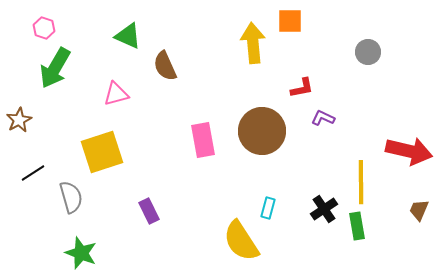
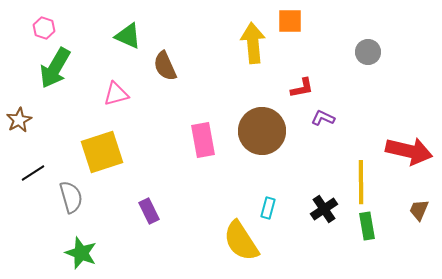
green rectangle: moved 10 px right
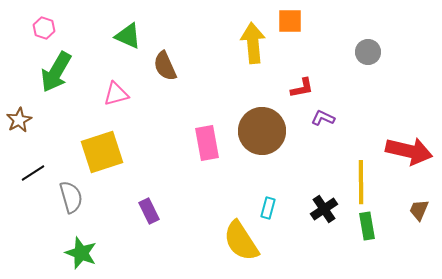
green arrow: moved 1 px right, 4 px down
pink rectangle: moved 4 px right, 3 px down
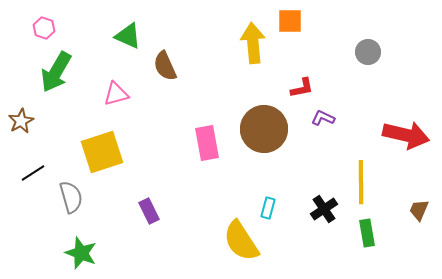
brown star: moved 2 px right, 1 px down
brown circle: moved 2 px right, 2 px up
red arrow: moved 3 px left, 16 px up
green rectangle: moved 7 px down
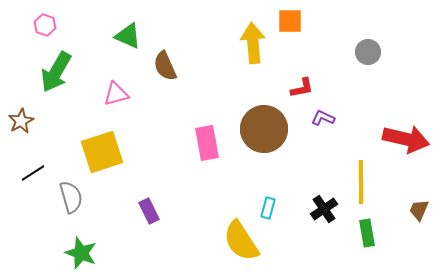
pink hexagon: moved 1 px right, 3 px up
red arrow: moved 4 px down
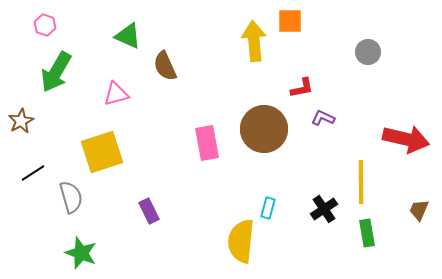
yellow arrow: moved 1 px right, 2 px up
yellow semicircle: rotated 39 degrees clockwise
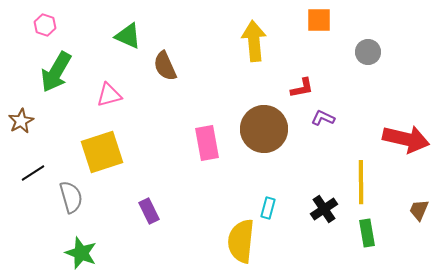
orange square: moved 29 px right, 1 px up
pink triangle: moved 7 px left, 1 px down
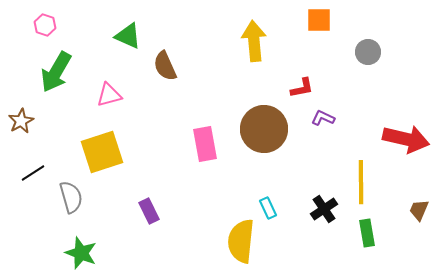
pink rectangle: moved 2 px left, 1 px down
cyan rectangle: rotated 40 degrees counterclockwise
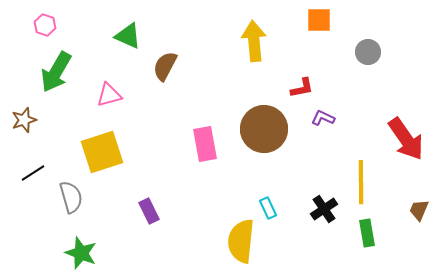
brown semicircle: rotated 52 degrees clockwise
brown star: moved 3 px right, 1 px up; rotated 10 degrees clockwise
red arrow: rotated 42 degrees clockwise
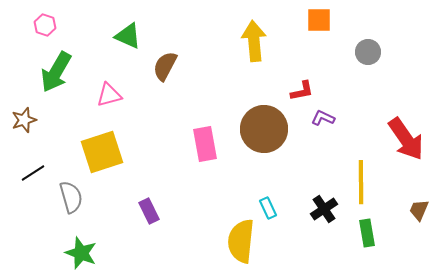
red L-shape: moved 3 px down
